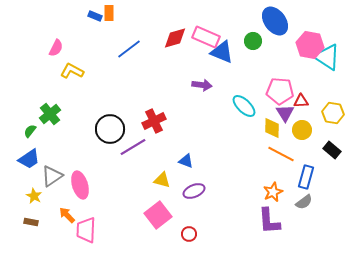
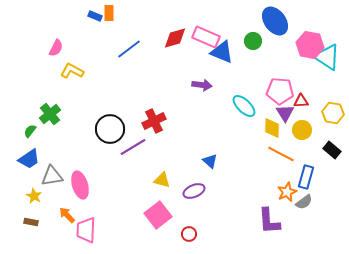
blue triangle at (186, 161): moved 24 px right; rotated 21 degrees clockwise
gray triangle at (52, 176): rotated 25 degrees clockwise
orange star at (273, 192): moved 14 px right
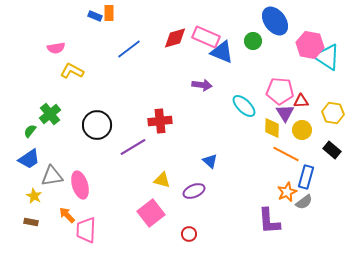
pink semicircle at (56, 48): rotated 54 degrees clockwise
red cross at (154, 121): moved 6 px right; rotated 20 degrees clockwise
black circle at (110, 129): moved 13 px left, 4 px up
orange line at (281, 154): moved 5 px right
pink square at (158, 215): moved 7 px left, 2 px up
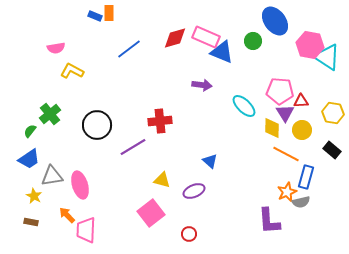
gray semicircle at (304, 202): moved 3 px left; rotated 24 degrees clockwise
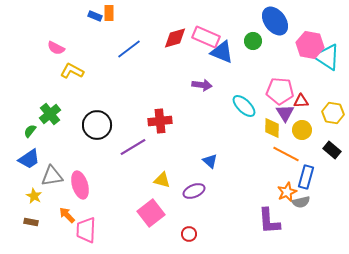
pink semicircle at (56, 48): rotated 36 degrees clockwise
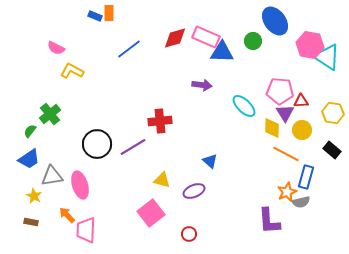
blue triangle at (222, 52): rotated 20 degrees counterclockwise
black circle at (97, 125): moved 19 px down
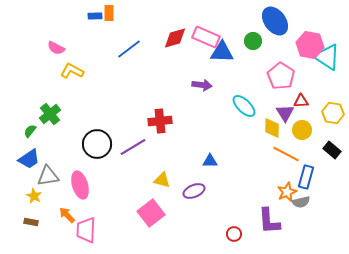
blue rectangle at (95, 16): rotated 24 degrees counterclockwise
pink pentagon at (280, 91): moved 1 px right, 15 px up; rotated 28 degrees clockwise
blue triangle at (210, 161): rotated 42 degrees counterclockwise
gray triangle at (52, 176): moved 4 px left
red circle at (189, 234): moved 45 px right
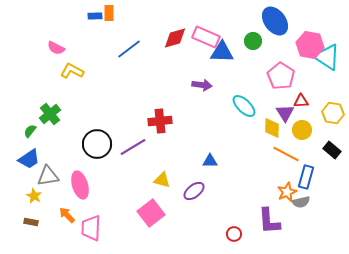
purple ellipse at (194, 191): rotated 15 degrees counterclockwise
pink trapezoid at (86, 230): moved 5 px right, 2 px up
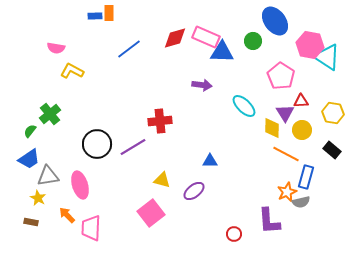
pink semicircle at (56, 48): rotated 18 degrees counterclockwise
yellow star at (34, 196): moved 4 px right, 2 px down
